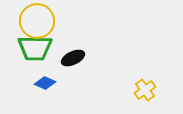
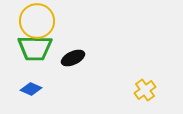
blue diamond: moved 14 px left, 6 px down
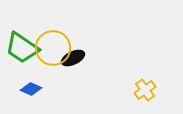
yellow circle: moved 16 px right, 27 px down
green trapezoid: moved 13 px left; rotated 33 degrees clockwise
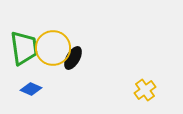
green trapezoid: moved 2 px right; rotated 132 degrees counterclockwise
black ellipse: rotated 35 degrees counterclockwise
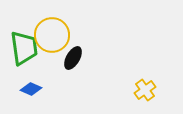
yellow circle: moved 1 px left, 13 px up
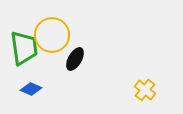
black ellipse: moved 2 px right, 1 px down
yellow cross: rotated 15 degrees counterclockwise
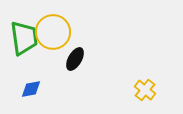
yellow circle: moved 1 px right, 3 px up
green trapezoid: moved 10 px up
blue diamond: rotated 35 degrees counterclockwise
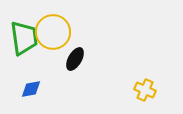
yellow cross: rotated 15 degrees counterclockwise
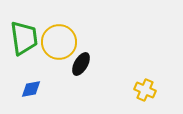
yellow circle: moved 6 px right, 10 px down
black ellipse: moved 6 px right, 5 px down
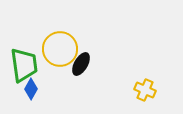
green trapezoid: moved 27 px down
yellow circle: moved 1 px right, 7 px down
blue diamond: rotated 50 degrees counterclockwise
